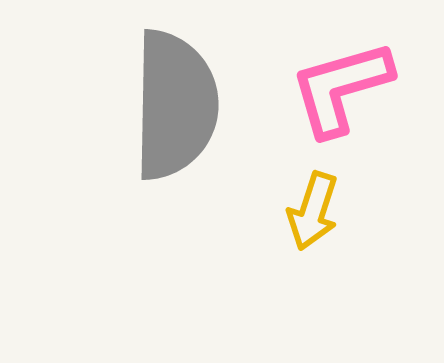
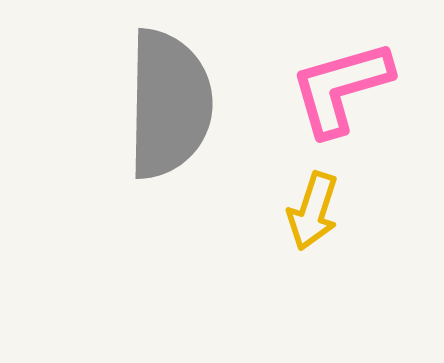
gray semicircle: moved 6 px left, 1 px up
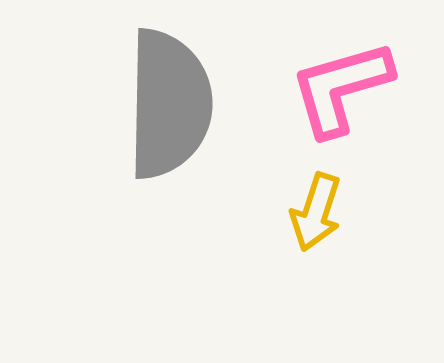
yellow arrow: moved 3 px right, 1 px down
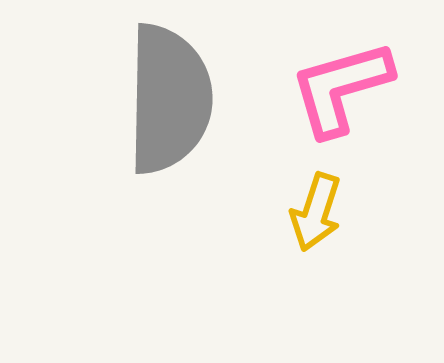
gray semicircle: moved 5 px up
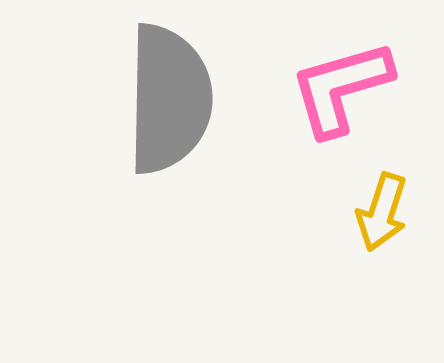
yellow arrow: moved 66 px right
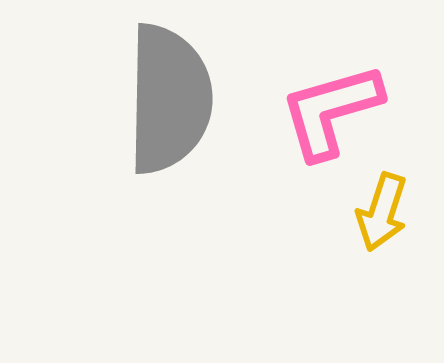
pink L-shape: moved 10 px left, 23 px down
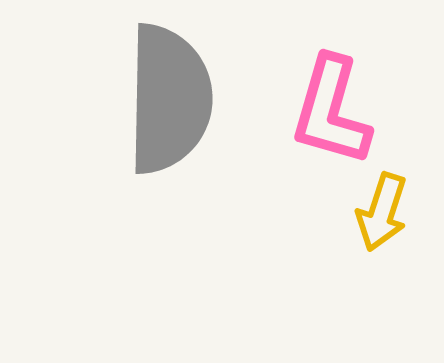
pink L-shape: rotated 58 degrees counterclockwise
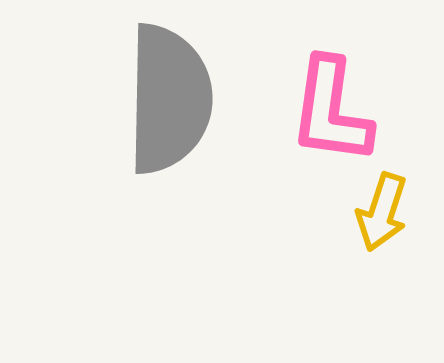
pink L-shape: rotated 8 degrees counterclockwise
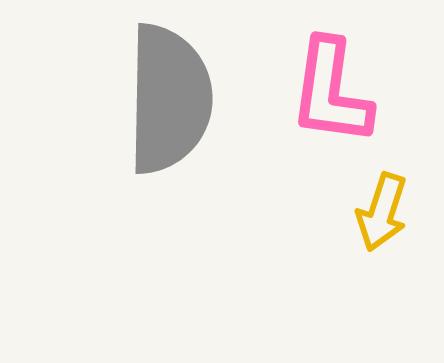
pink L-shape: moved 19 px up
